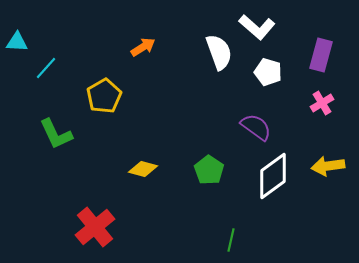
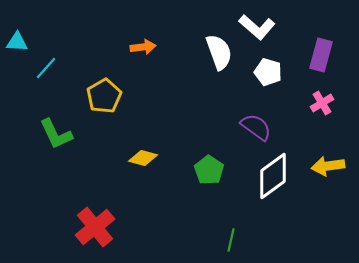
orange arrow: rotated 25 degrees clockwise
yellow diamond: moved 11 px up
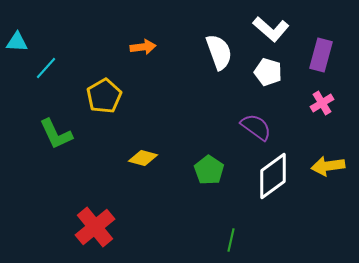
white L-shape: moved 14 px right, 2 px down
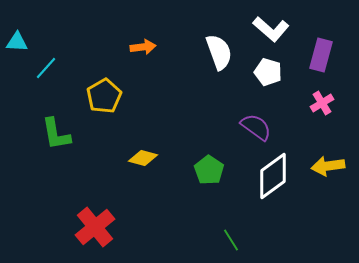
green L-shape: rotated 15 degrees clockwise
green line: rotated 45 degrees counterclockwise
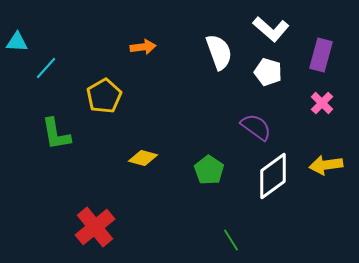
pink cross: rotated 15 degrees counterclockwise
yellow arrow: moved 2 px left, 1 px up
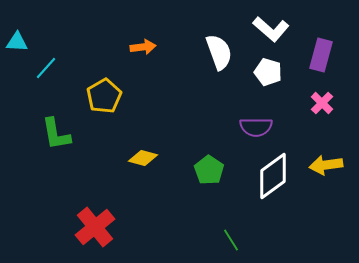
purple semicircle: rotated 144 degrees clockwise
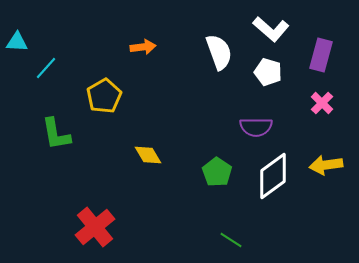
yellow diamond: moved 5 px right, 3 px up; rotated 44 degrees clockwise
green pentagon: moved 8 px right, 2 px down
green line: rotated 25 degrees counterclockwise
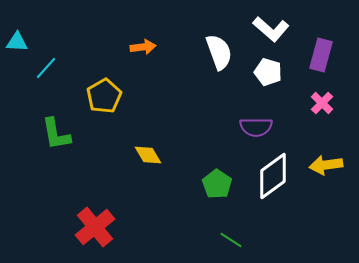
green pentagon: moved 12 px down
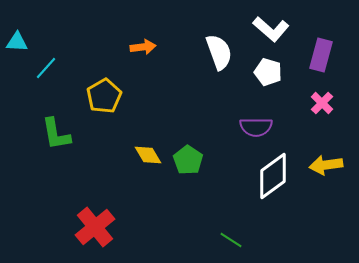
green pentagon: moved 29 px left, 24 px up
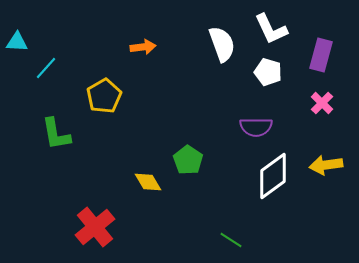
white L-shape: rotated 24 degrees clockwise
white semicircle: moved 3 px right, 8 px up
yellow diamond: moved 27 px down
